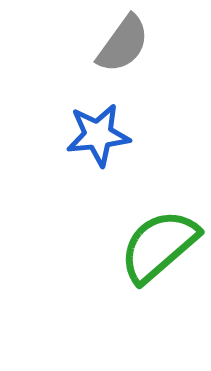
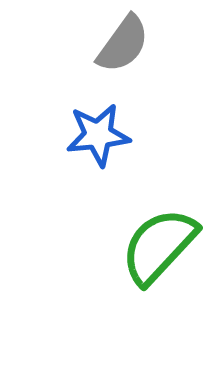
green semicircle: rotated 6 degrees counterclockwise
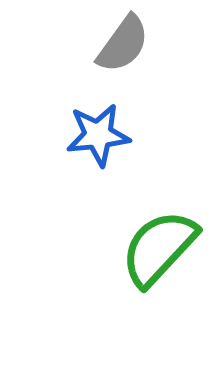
green semicircle: moved 2 px down
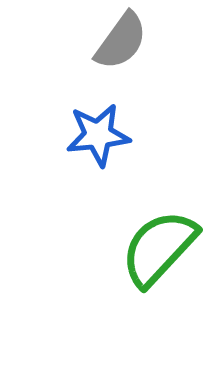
gray semicircle: moved 2 px left, 3 px up
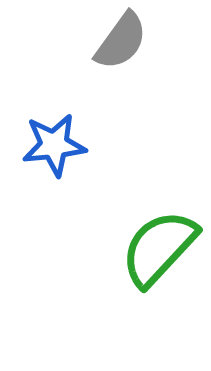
blue star: moved 44 px left, 10 px down
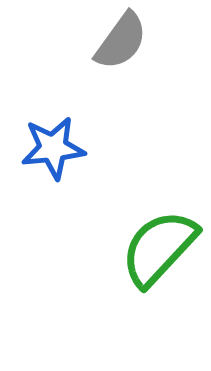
blue star: moved 1 px left, 3 px down
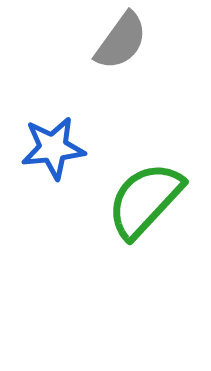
green semicircle: moved 14 px left, 48 px up
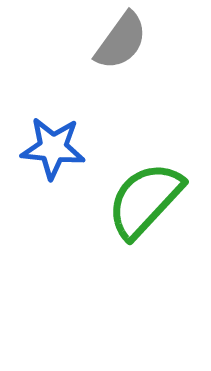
blue star: rotated 12 degrees clockwise
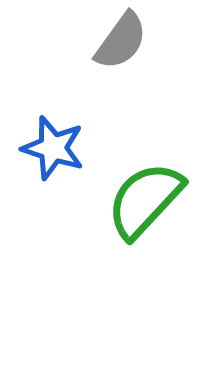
blue star: rotated 12 degrees clockwise
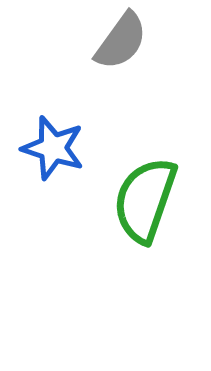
green semicircle: rotated 24 degrees counterclockwise
